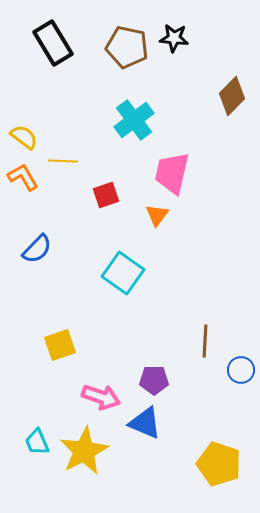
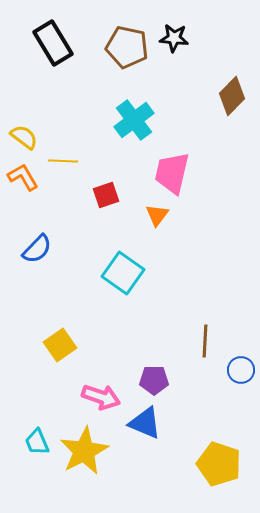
yellow square: rotated 16 degrees counterclockwise
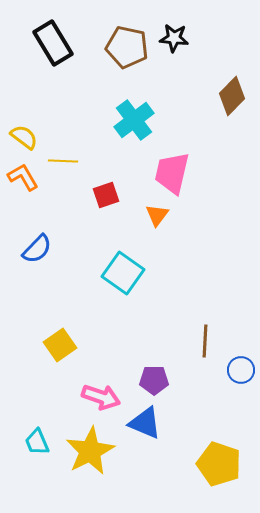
yellow star: moved 6 px right
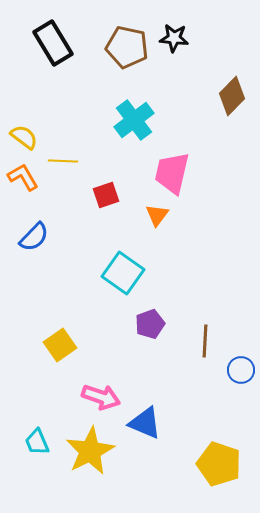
blue semicircle: moved 3 px left, 12 px up
purple pentagon: moved 4 px left, 56 px up; rotated 20 degrees counterclockwise
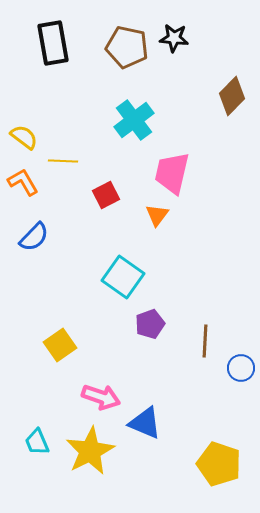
black rectangle: rotated 21 degrees clockwise
orange L-shape: moved 5 px down
red square: rotated 8 degrees counterclockwise
cyan square: moved 4 px down
blue circle: moved 2 px up
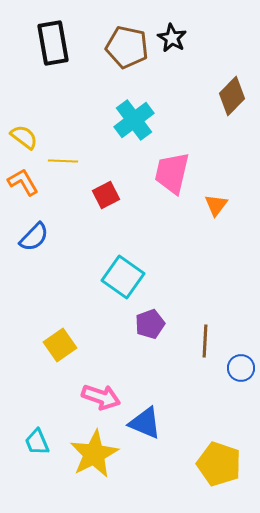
black star: moved 2 px left; rotated 24 degrees clockwise
orange triangle: moved 59 px right, 10 px up
yellow star: moved 4 px right, 3 px down
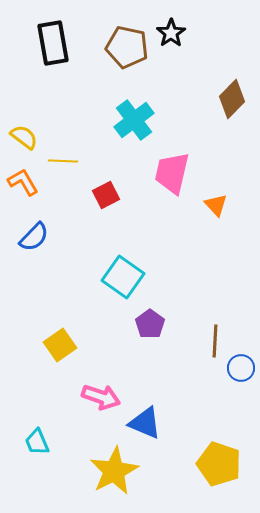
black star: moved 1 px left, 5 px up; rotated 8 degrees clockwise
brown diamond: moved 3 px down
orange triangle: rotated 20 degrees counterclockwise
purple pentagon: rotated 16 degrees counterclockwise
brown line: moved 10 px right
yellow star: moved 20 px right, 17 px down
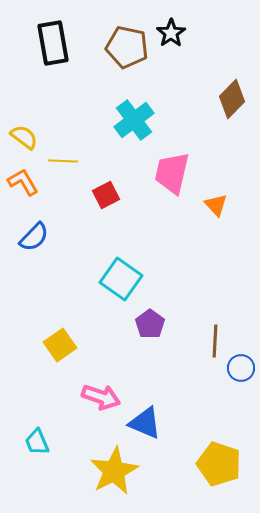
cyan square: moved 2 px left, 2 px down
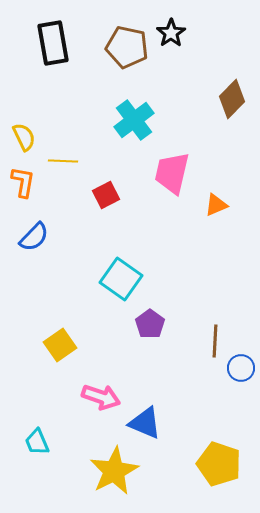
yellow semicircle: rotated 28 degrees clockwise
orange L-shape: rotated 40 degrees clockwise
orange triangle: rotated 50 degrees clockwise
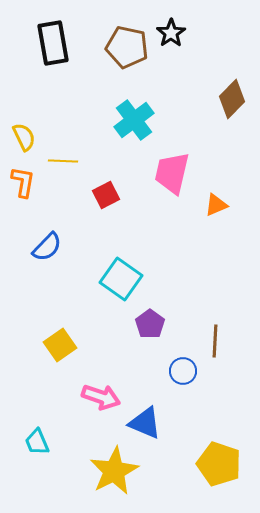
blue semicircle: moved 13 px right, 10 px down
blue circle: moved 58 px left, 3 px down
